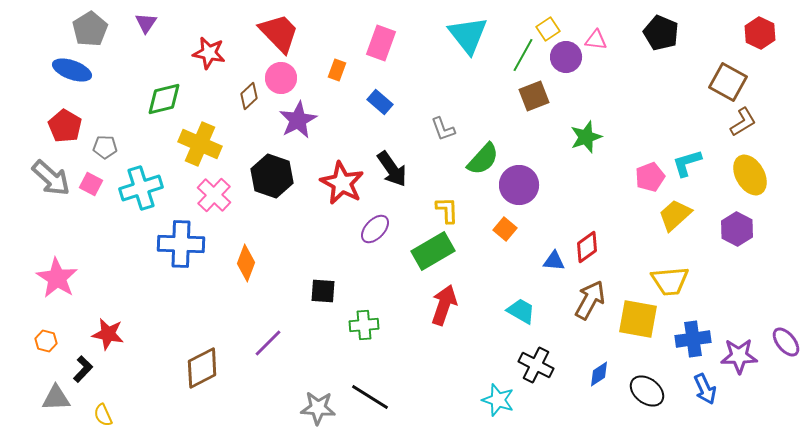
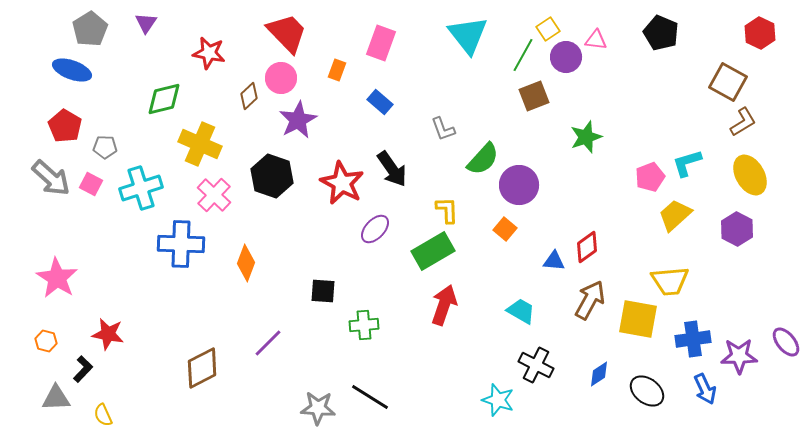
red trapezoid at (279, 33): moved 8 px right
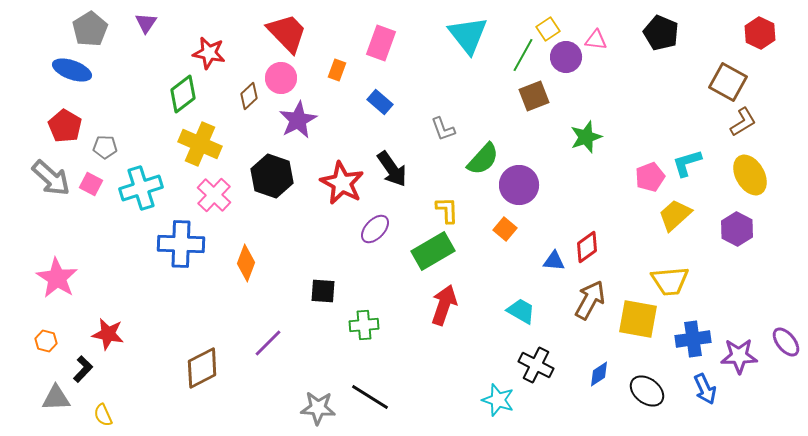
green diamond at (164, 99): moved 19 px right, 5 px up; rotated 24 degrees counterclockwise
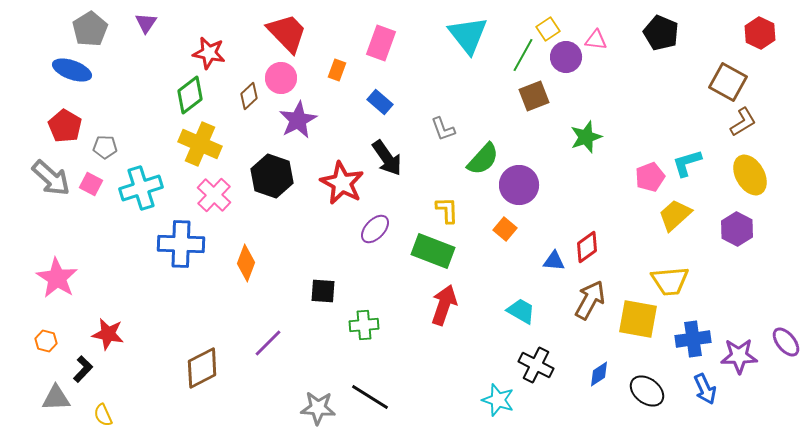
green diamond at (183, 94): moved 7 px right, 1 px down
black arrow at (392, 169): moved 5 px left, 11 px up
green rectangle at (433, 251): rotated 51 degrees clockwise
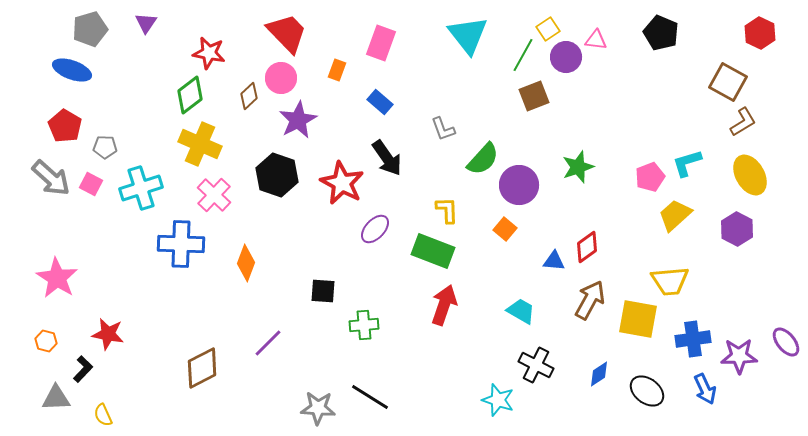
gray pentagon at (90, 29): rotated 16 degrees clockwise
green star at (586, 137): moved 8 px left, 30 px down
black hexagon at (272, 176): moved 5 px right, 1 px up
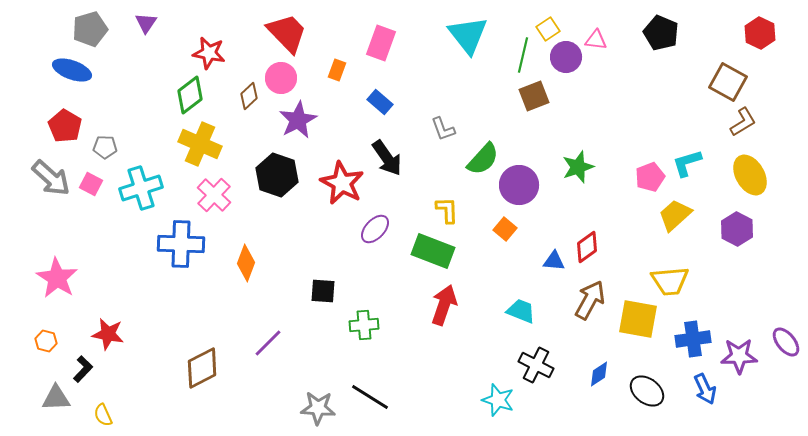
green line at (523, 55): rotated 16 degrees counterclockwise
cyan trapezoid at (521, 311): rotated 8 degrees counterclockwise
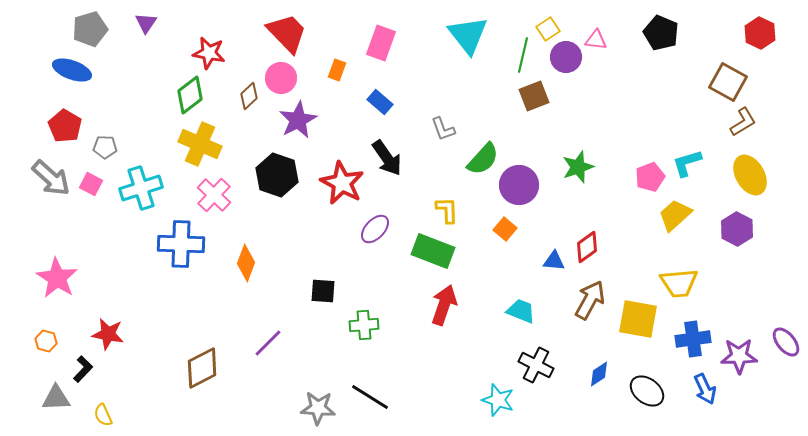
yellow trapezoid at (670, 281): moved 9 px right, 2 px down
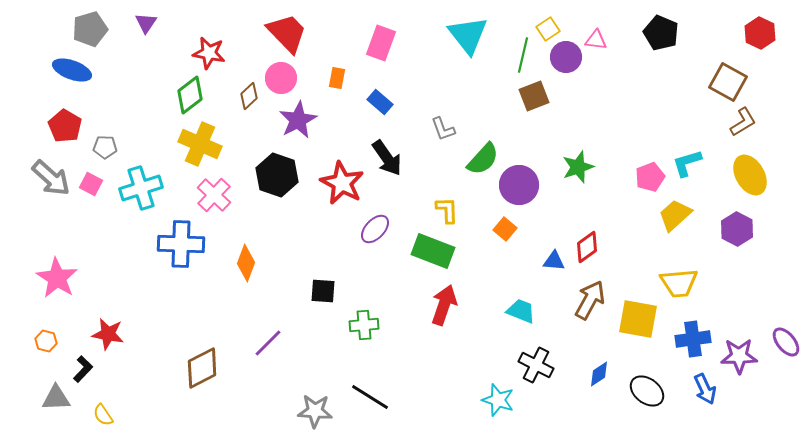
orange rectangle at (337, 70): moved 8 px down; rotated 10 degrees counterclockwise
gray star at (318, 408): moved 3 px left, 3 px down
yellow semicircle at (103, 415): rotated 10 degrees counterclockwise
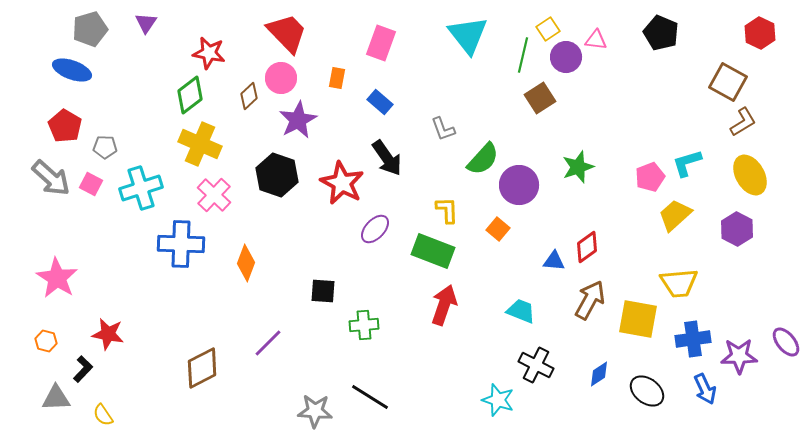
brown square at (534, 96): moved 6 px right, 2 px down; rotated 12 degrees counterclockwise
orange square at (505, 229): moved 7 px left
